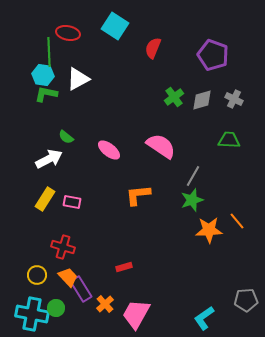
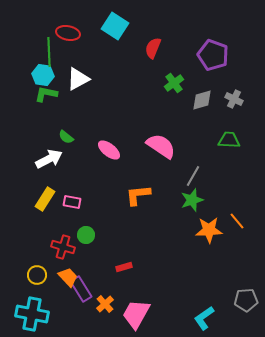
green cross: moved 14 px up
green circle: moved 30 px right, 73 px up
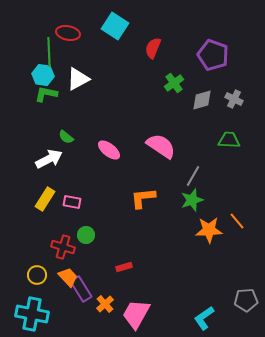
orange L-shape: moved 5 px right, 3 px down
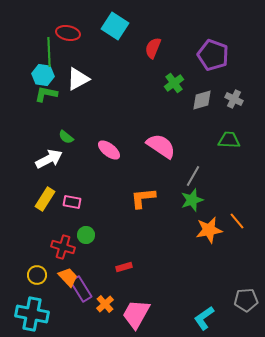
orange star: rotated 8 degrees counterclockwise
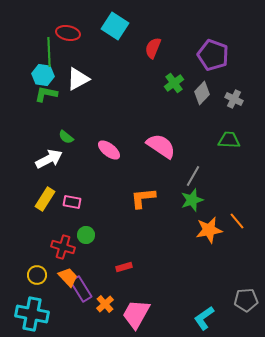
gray diamond: moved 7 px up; rotated 30 degrees counterclockwise
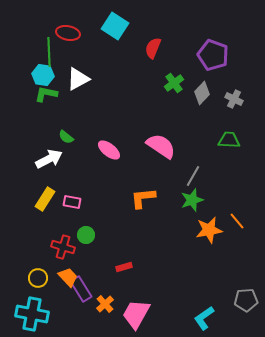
yellow circle: moved 1 px right, 3 px down
